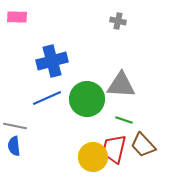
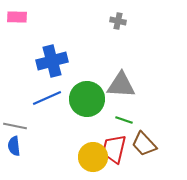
brown trapezoid: moved 1 px right, 1 px up
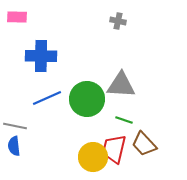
blue cross: moved 11 px left, 5 px up; rotated 16 degrees clockwise
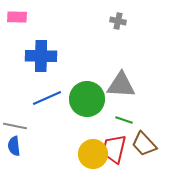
yellow circle: moved 3 px up
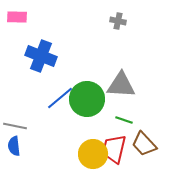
blue cross: rotated 20 degrees clockwise
blue line: moved 13 px right; rotated 16 degrees counterclockwise
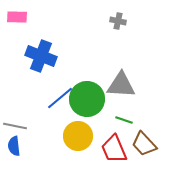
red trapezoid: rotated 36 degrees counterclockwise
yellow circle: moved 15 px left, 18 px up
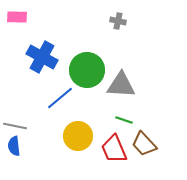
blue cross: moved 1 px right, 1 px down; rotated 8 degrees clockwise
green circle: moved 29 px up
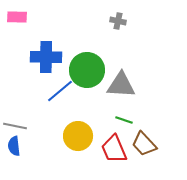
blue cross: moved 4 px right; rotated 28 degrees counterclockwise
blue line: moved 7 px up
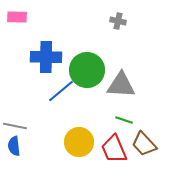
blue line: moved 1 px right
yellow circle: moved 1 px right, 6 px down
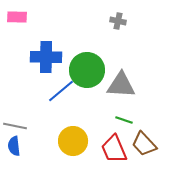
yellow circle: moved 6 px left, 1 px up
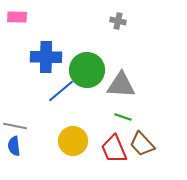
green line: moved 1 px left, 3 px up
brown trapezoid: moved 2 px left
